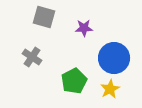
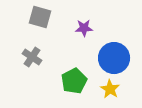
gray square: moved 4 px left
yellow star: rotated 12 degrees counterclockwise
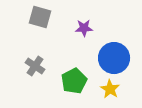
gray cross: moved 3 px right, 9 px down
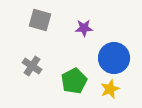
gray square: moved 3 px down
gray cross: moved 3 px left
yellow star: rotated 18 degrees clockwise
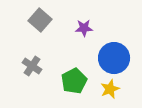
gray square: rotated 25 degrees clockwise
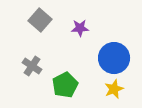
purple star: moved 4 px left
green pentagon: moved 9 px left, 4 px down
yellow star: moved 4 px right
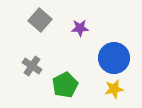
yellow star: rotated 12 degrees clockwise
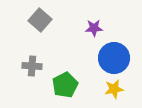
purple star: moved 14 px right
gray cross: rotated 30 degrees counterclockwise
